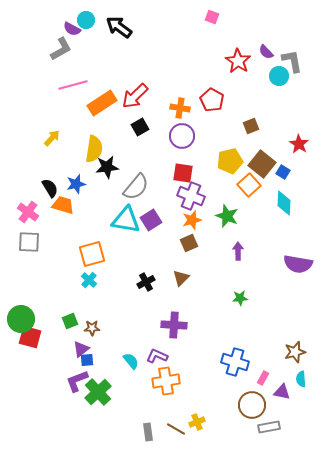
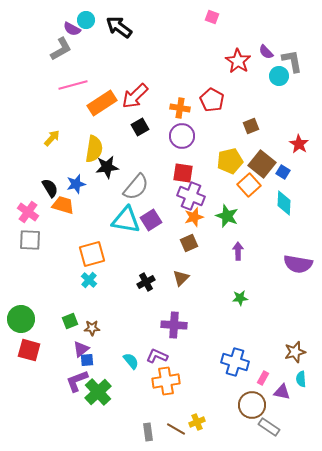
orange star at (192, 220): moved 2 px right, 3 px up
gray square at (29, 242): moved 1 px right, 2 px up
red square at (30, 337): moved 1 px left, 13 px down
gray rectangle at (269, 427): rotated 45 degrees clockwise
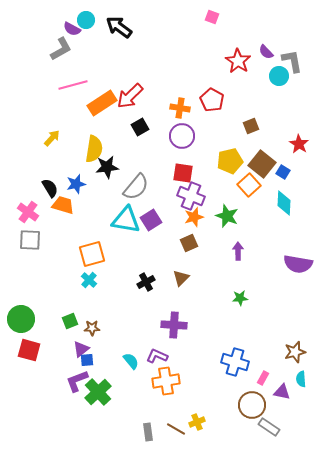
red arrow at (135, 96): moved 5 px left
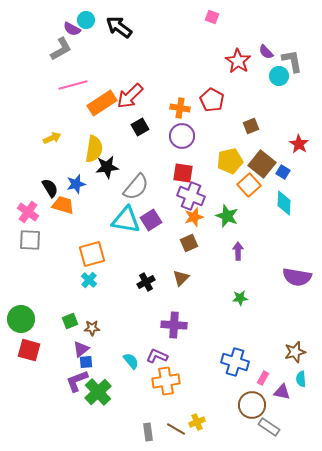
yellow arrow at (52, 138): rotated 24 degrees clockwise
purple semicircle at (298, 264): moved 1 px left, 13 px down
blue square at (87, 360): moved 1 px left, 2 px down
